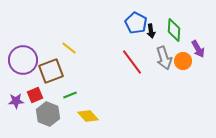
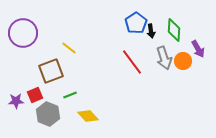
blue pentagon: rotated 10 degrees clockwise
purple circle: moved 27 px up
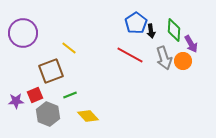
purple arrow: moved 7 px left, 5 px up
red line: moved 2 px left, 7 px up; rotated 24 degrees counterclockwise
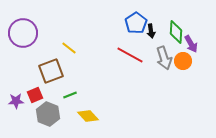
green diamond: moved 2 px right, 2 px down
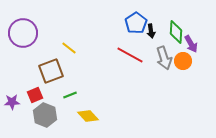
purple star: moved 4 px left, 1 px down
gray hexagon: moved 3 px left, 1 px down
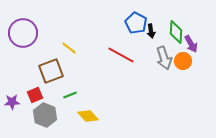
blue pentagon: rotated 10 degrees counterclockwise
red line: moved 9 px left
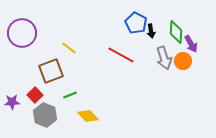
purple circle: moved 1 px left
red square: rotated 21 degrees counterclockwise
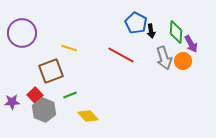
yellow line: rotated 21 degrees counterclockwise
gray hexagon: moved 1 px left, 5 px up
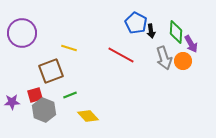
red square: rotated 28 degrees clockwise
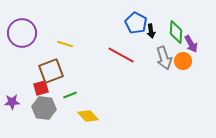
yellow line: moved 4 px left, 4 px up
red square: moved 6 px right, 7 px up
gray hexagon: moved 2 px up; rotated 15 degrees counterclockwise
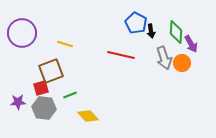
red line: rotated 16 degrees counterclockwise
orange circle: moved 1 px left, 2 px down
purple star: moved 6 px right
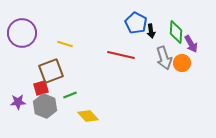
gray hexagon: moved 1 px right, 2 px up; rotated 15 degrees clockwise
